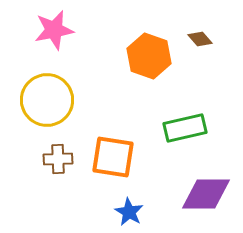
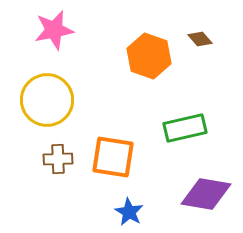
purple diamond: rotated 9 degrees clockwise
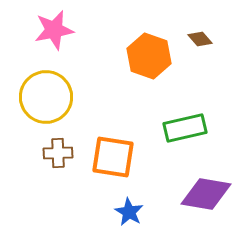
yellow circle: moved 1 px left, 3 px up
brown cross: moved 6 px up
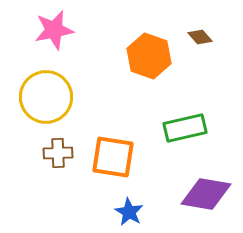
brown diamond: moved 2 px up
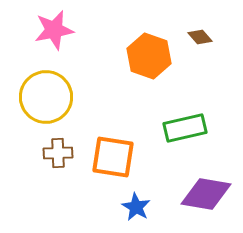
blue star: moved 7 px right, 5 px up
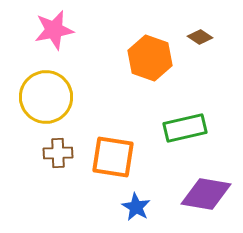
brown diamond: rotated 15 degrees counterclockwise
orange hexagon: moved 1 px right, 2 px down
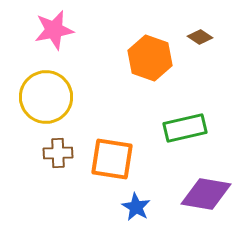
orange square: moved 1 px left, 2 px down
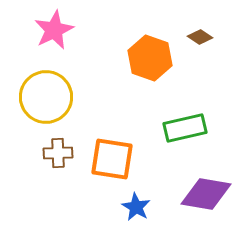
pink star: rotated 15 degrees counterclockwise
